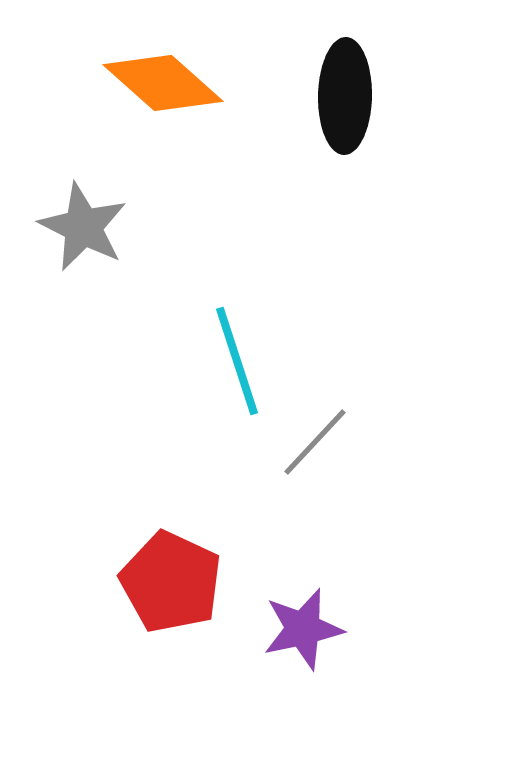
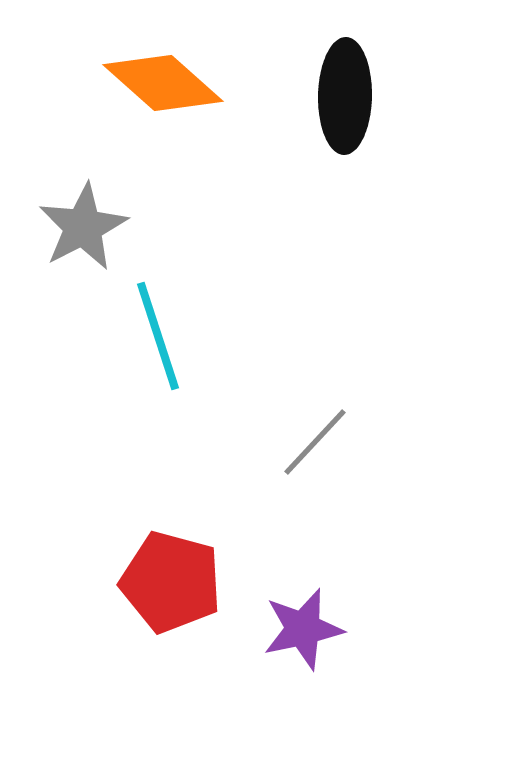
gray star: rotated 18 degrees clockwise
cyan line: moved 79 px left, 25 px up
red pentagon: rotated 10 degrees counterclockwise
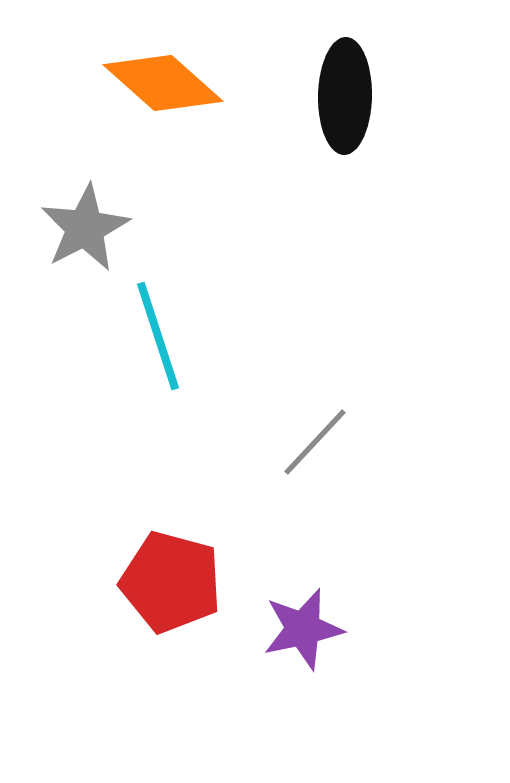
gray star: moved 2 px right, 1 px down
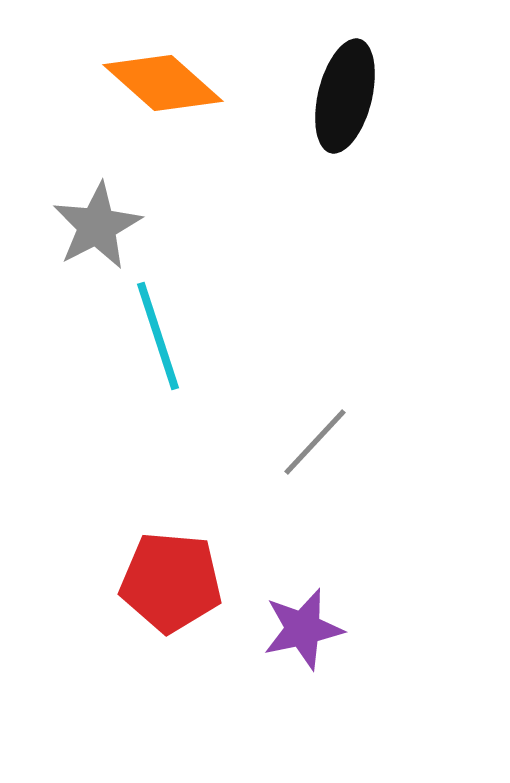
black ellipse: rotated 13 degrees clockwise
gray star: moved 12 px right, 2 px up
red pentagon: rotated 10 degrees counterclockwise
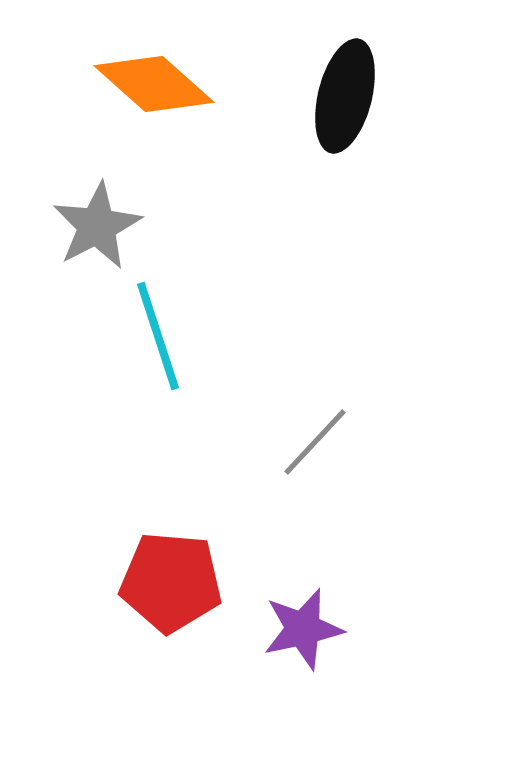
orange diamond: moved 9 px left, 1 px down
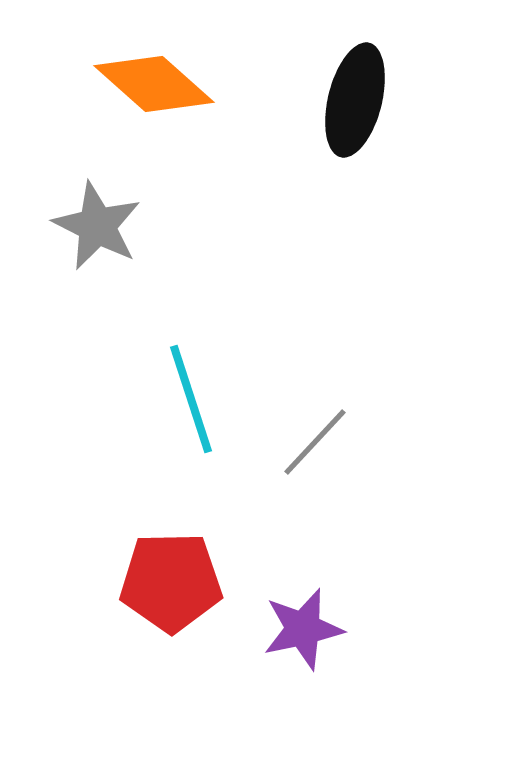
black ellipse: moved 10 px right, 4 px down
gray star: rotated 18 degrees counterclockwise
cyan line: moved 33 px right, 63 px down
red pentagon: rotated 6 degrees counterclockwise
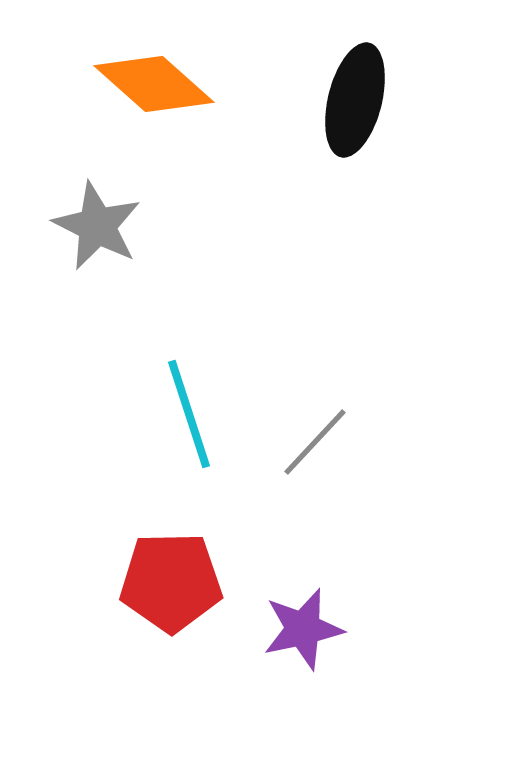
cyan line: moved 2 px left, 15 px down
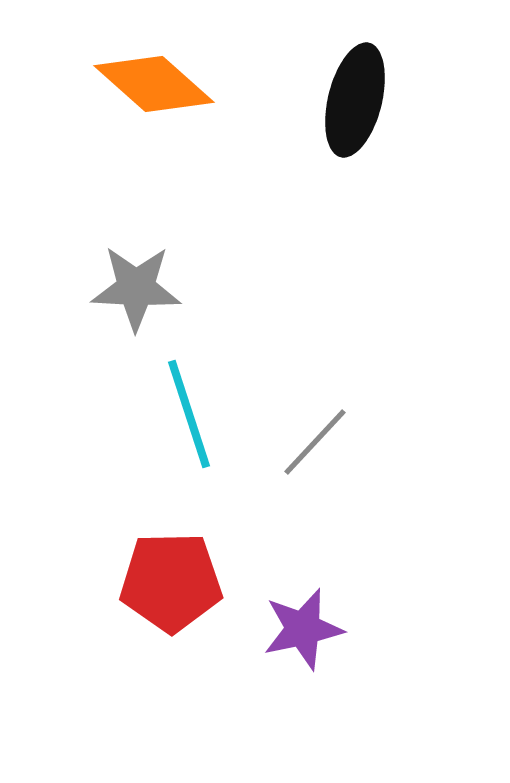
gray star: moved 39 px right, 62 px down; rotated 24 degrees counterclockwise
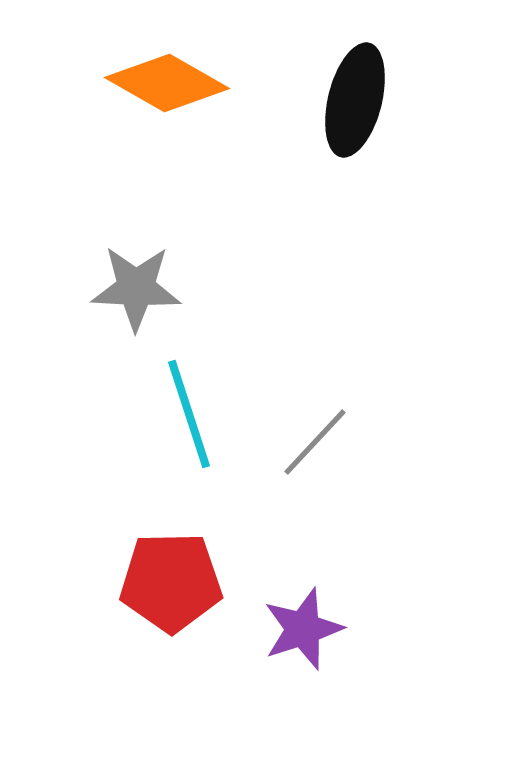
orange diamond: moved 13 px right, 1 px up; rotated 12 degrees counterclockwise
purple star: rotated 6 degrees counterclockwise
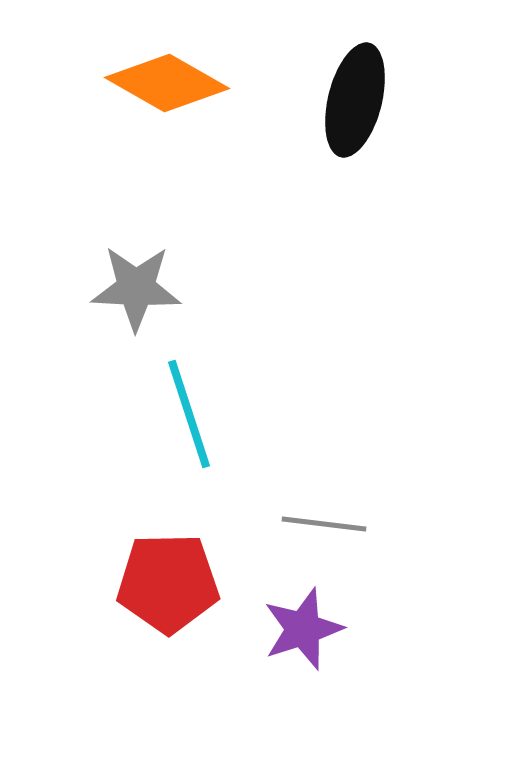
gray line: moved 9 px right, 82 px down; rotated 54 degrees clockwise
red pentagon: moved 3 px left, 1 px down
